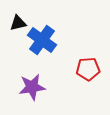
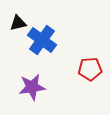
red pentagon: moved 2 px right
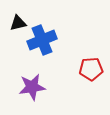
blue cross: rotated 32 degrees clockwise
red pentagon: moved 1 px right
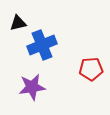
blue cross: moved 5 px down
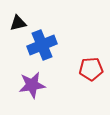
purple star: moved 2 px up
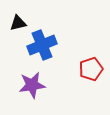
red pentagon: rotated 15 degrees counterclockwise
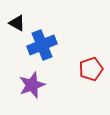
black triangle: moved 1 px left; rotated 42 degrees clockwise
purple star: rotated 12 degrees counterclockwise
